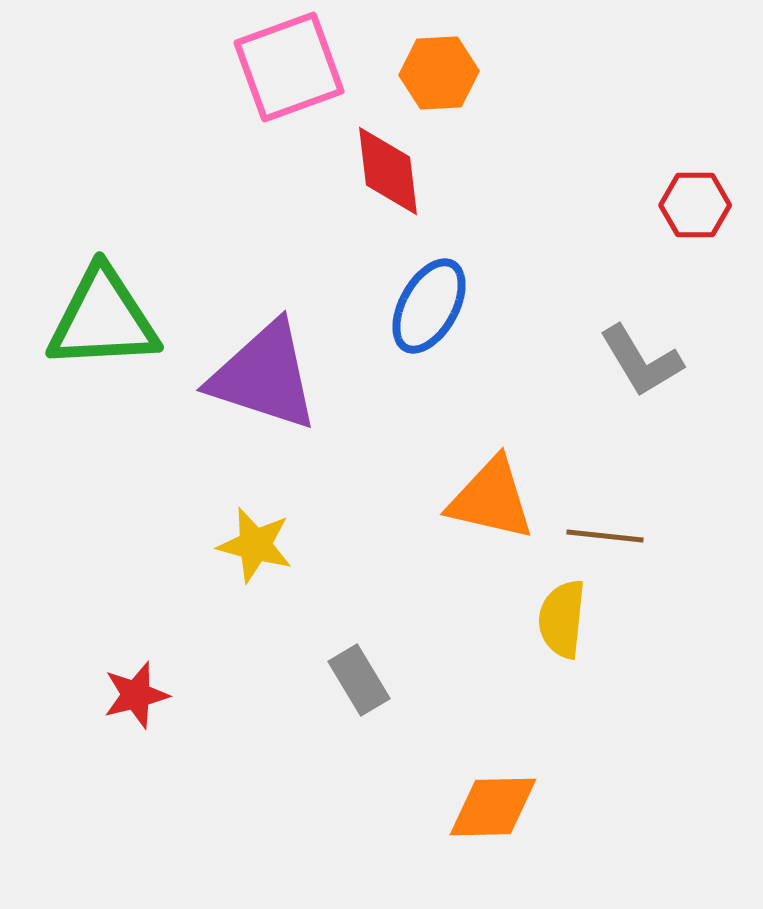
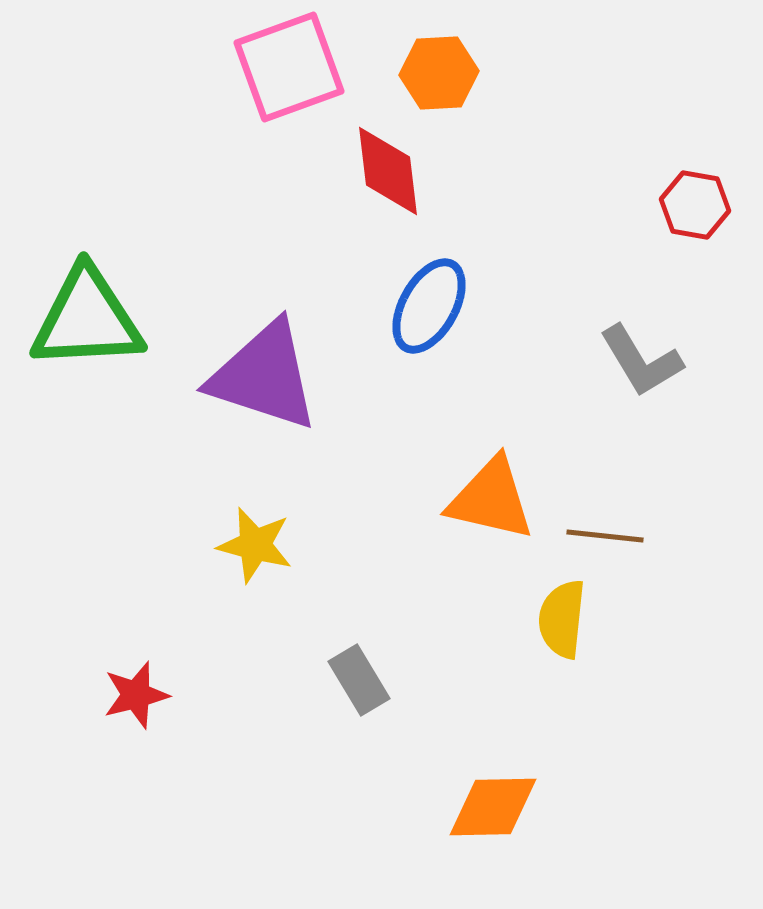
red hexagon: rotated 10 degrees clockwise
green triangle: moved 16 px left
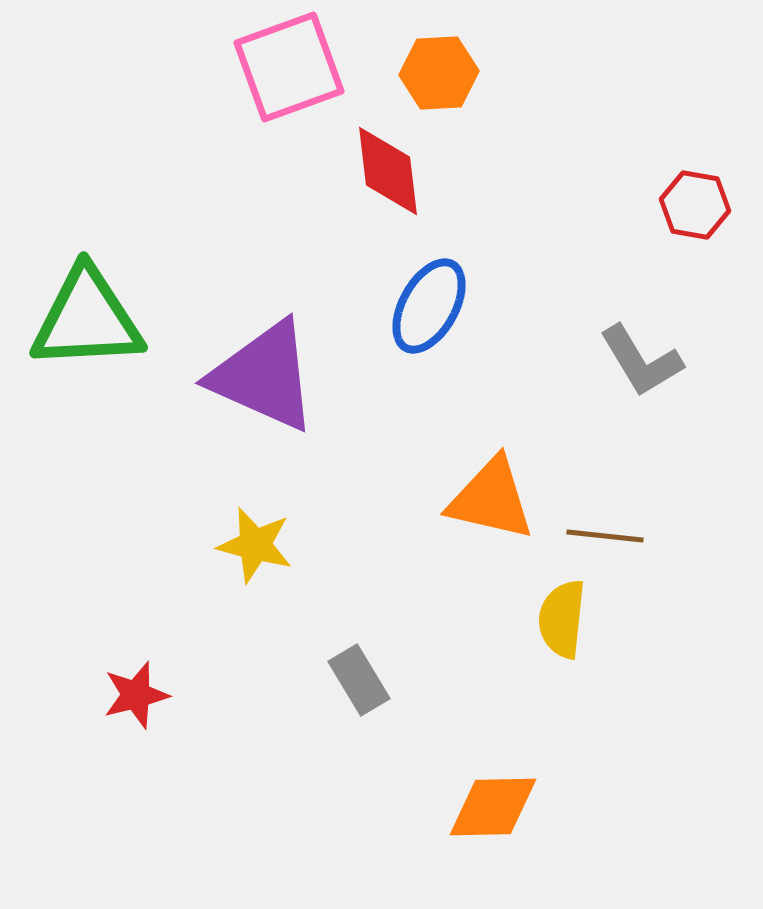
purple triangle: rotated 6 degrees clockwise
